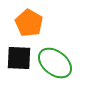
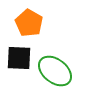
green ellipse: moved 8 px down
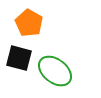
black square: rotated 12 degrees clockwise
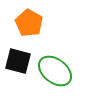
black square: moved 1 px left, 3 px down
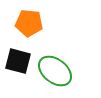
orange pentagon: rotated 24 degrees counterclockwise
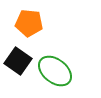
black square: rotated 20 degrees clockwise
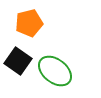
orange pentagon: rotated 20 degrees counterclockwise
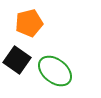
black square: moved 1 px left, 1 px up
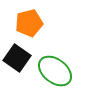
black square: moved 2 px up
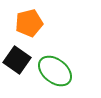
black square: moved 2 px down
